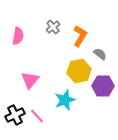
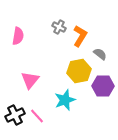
gray cross: moved 6 px right; rotated 24 degrees counterclockwise
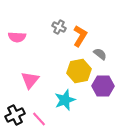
pink semicircle: moved 1 px left, 1 px down; rotated 84 degrees clockwise
pink line: moved 2 px right, 3 px down
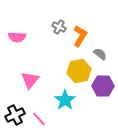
cyan star: rotated 15 degrees counterclockwise
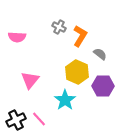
yellow hexagon: moved 2 px left, 1 px down; rotated 25 degrees counterclockwise
black cross: moved 1 px right, 5 px down
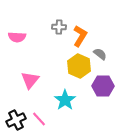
gray cross: rotated 24 degrees counterclockwise
yellow hexagon: moved 2 px right, 6 px up
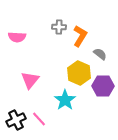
yellow hexagon: moved 7 px down
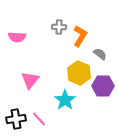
black cross: moved 1 px up; rotated 18 degrees clockwise
